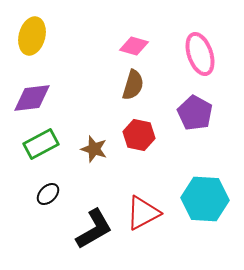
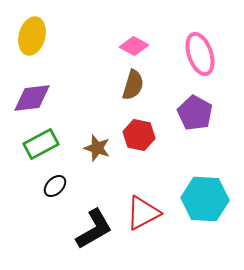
pink diamond: rotated 12 degrees clockwise
brown star: moved 3 px right, 1 px up
black ellipse: moved 7 px right, 8 px up
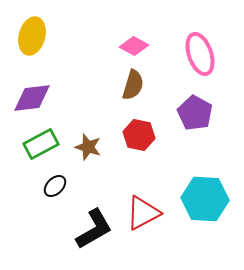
brown star: moved 9 px left, 1 px up
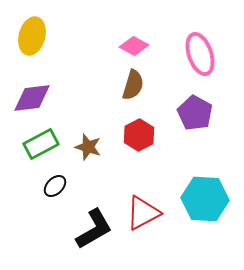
red hexagon: rotated 20 degrees clockwise
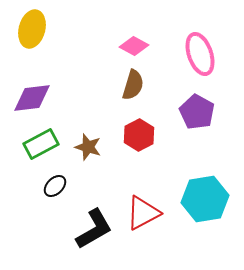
yellow ellipse: moved 7 px up
purple pentagon: moved 2 px right, 1 px up
cyan hexagon: rotated 12 degrees counterclockwise
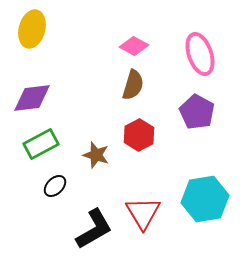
brown star: moved 8 px right, 8 px down
red triangle: rotated 33 degrees counterclockwise
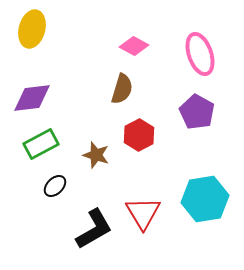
brown semicircle: moved 11 px left, 4 px down
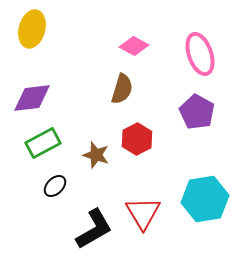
red hexagon: moved 2 px left, 4 px down
green rectangle: moved 2 px right, 1 px up
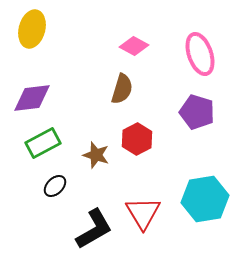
purple pentagon: rotated 12 degrees counterclockwise
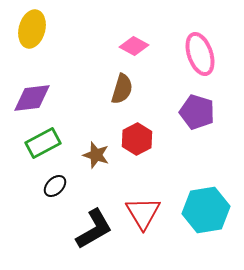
cyan hexagon: moved 1 px right, 11 px down
